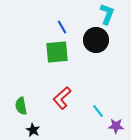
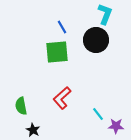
cyan L-shape: moved 2 px left
cyan line: moved 3 px down
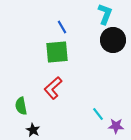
black circle: moved 17 px right
red L-shape: moved 9 px left, 10 px up
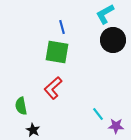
cyan L-shape: rotated 140 degrees counterclockwise
blue line: rotated 16 degrees clockwise
green square: rotated 15 degrees clockwise
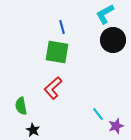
purple star: rotated 21 degrees counterclockwise
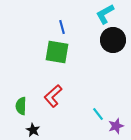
red L-shape: moved 8 px down
green semicircle: rotated 12 degrees clockwise
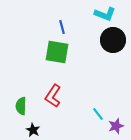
cyan L-shape: rotated 130 degrees counterclockwise
red L-shape: rotated 15 degrees counterclockwise
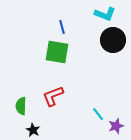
red L-shape: rotated 35 degrees clockwise
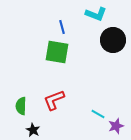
cyan L-shape: moved 9 px left
red L-shape: moved 1 px right, 4 px down
cyan line: rotated 24 degrees counterclockwise
